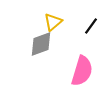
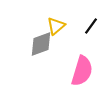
yellow triangle: moved 3 px right, 4 px down
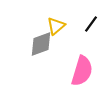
black line: moved 2 px up
